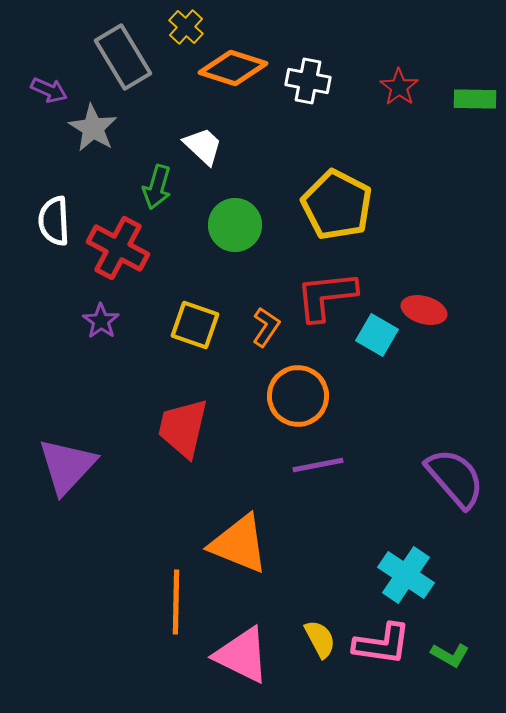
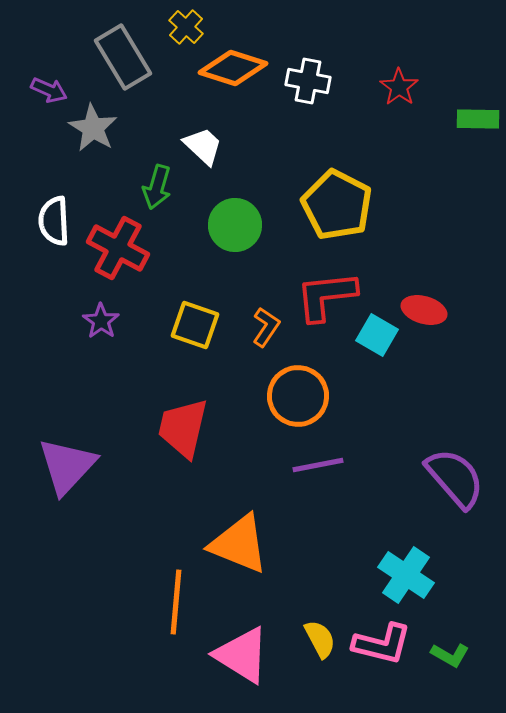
green rectangle: moved 3 px right, 20 px down
orange line: rotated 4 degrees clockwise
pink L-shape: rotated 6 degrees clockwise
pink triangle: rotated 6 degrees clockwise
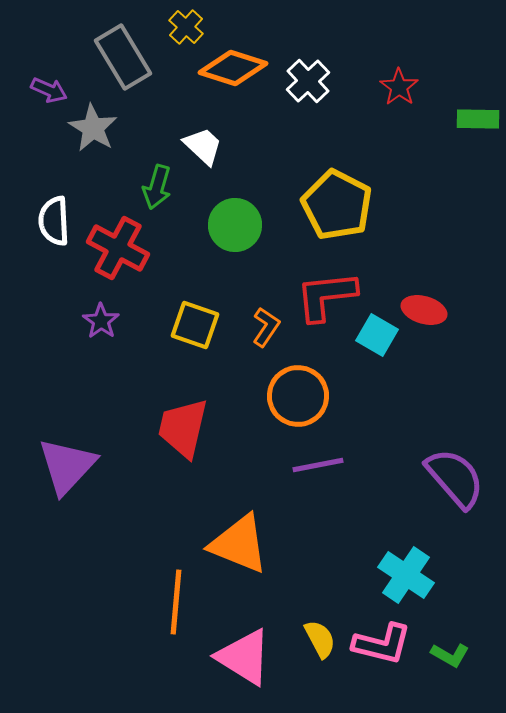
white cross: rotated 36 degrees clockwise
pink triangle: moved 2 px right, 2 px down
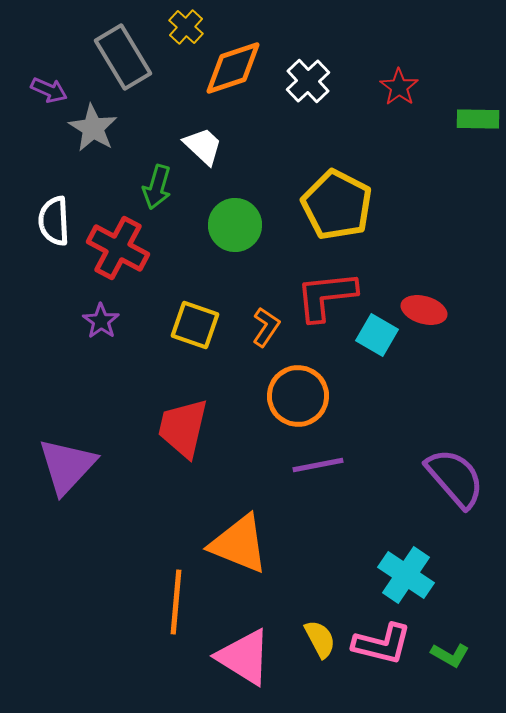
orange diamond: rotated 36 degrees counterclockwise
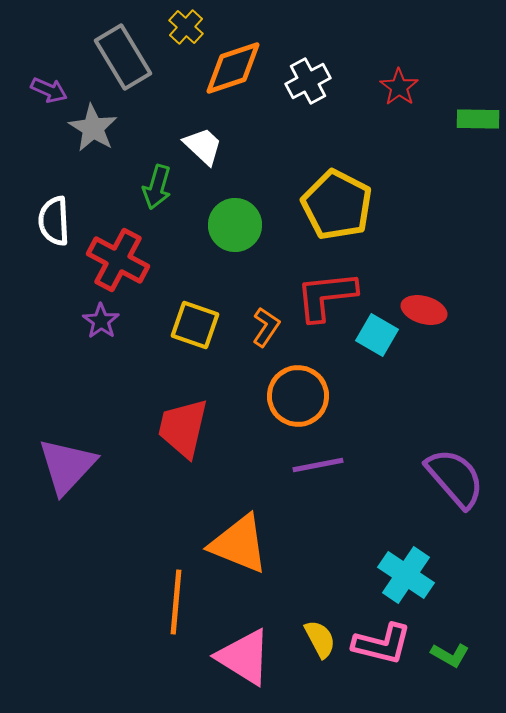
white cross: rotated 15 degrees clockwise
red cross: moved 12 px down
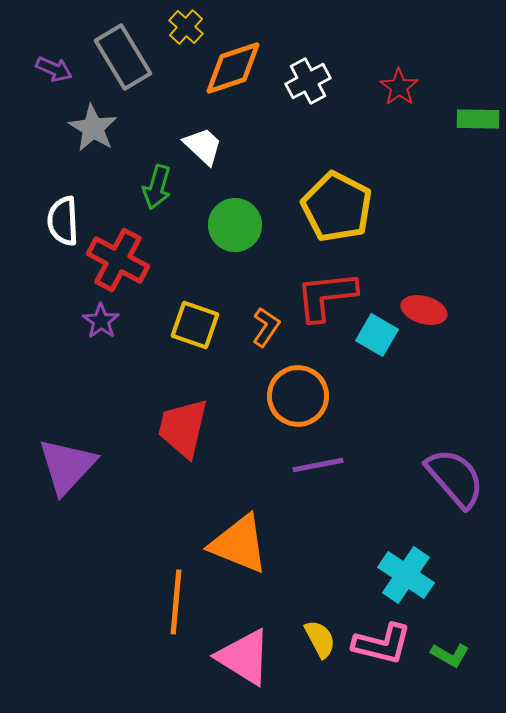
purple arrow: moved 5 px right, 21 px up
yellow pentagon: moved 2 px down
white semicircle: moved 9 px right
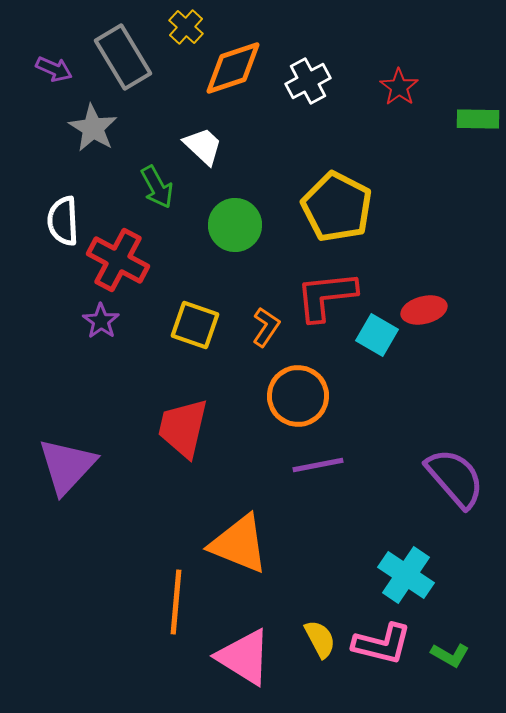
green arrow: rotated 45 degrees counterclockwise
red ellipse: rotated 30 degrees counterclockwise
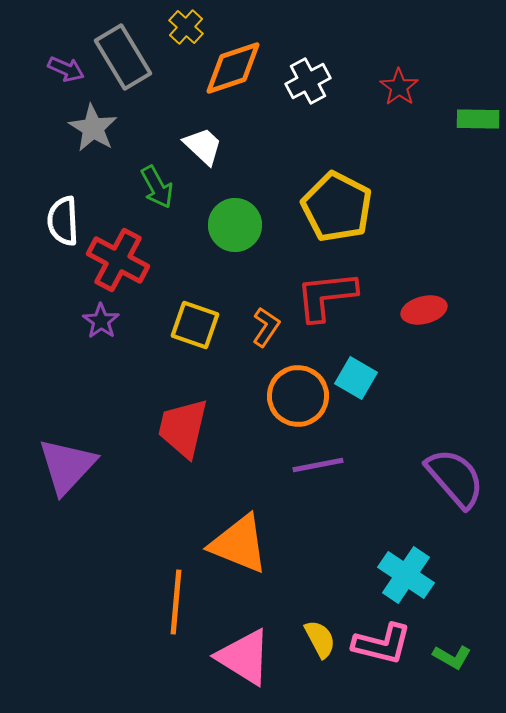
purple arrow: moved 12 px right
cyan square: moved 21 px left, 43 px down
green L-shape: moved 2 px right, 2 px down
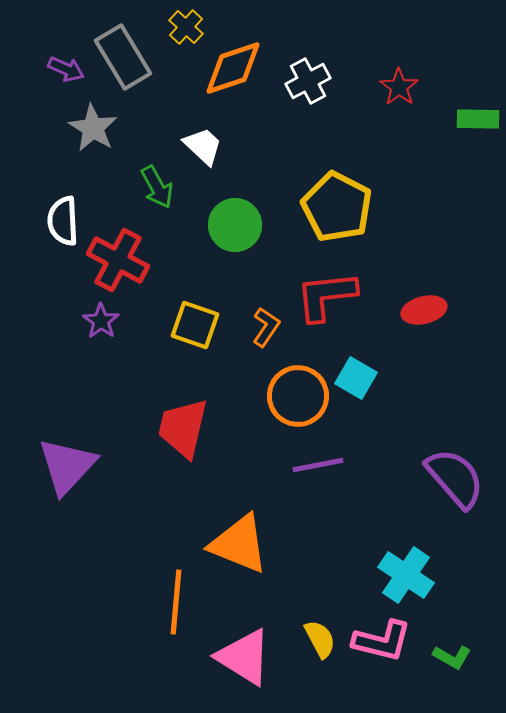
pink L-shape: moved 3 px up
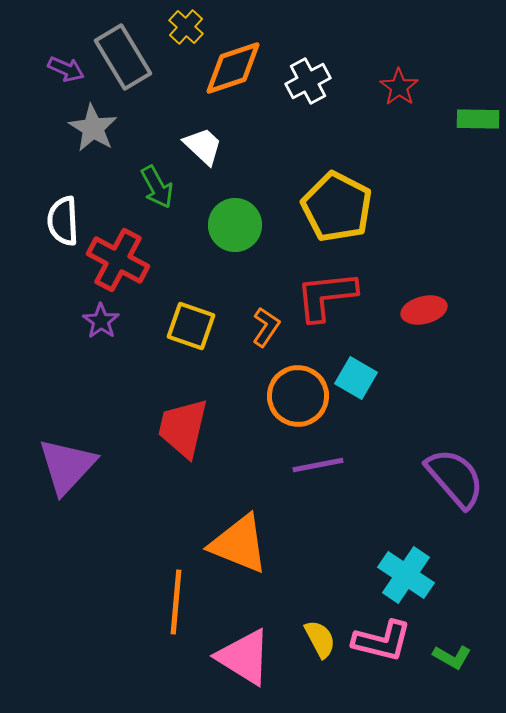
yellow square: moved 4 px left, 1 px down
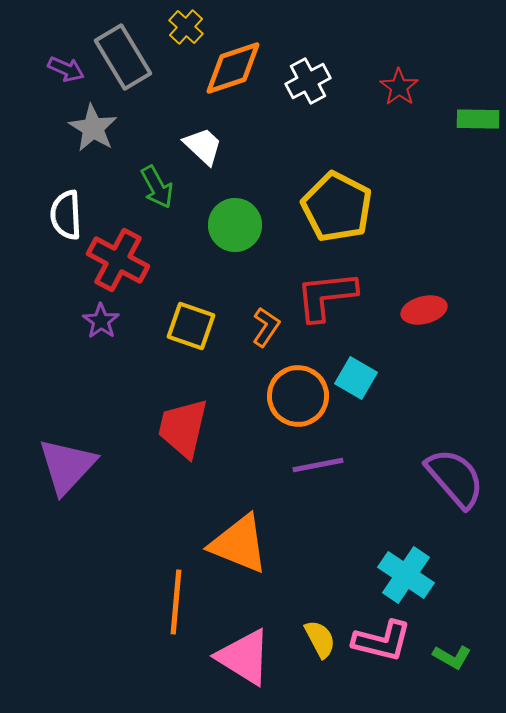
white semicircle: moved 3 px right, 6 px up
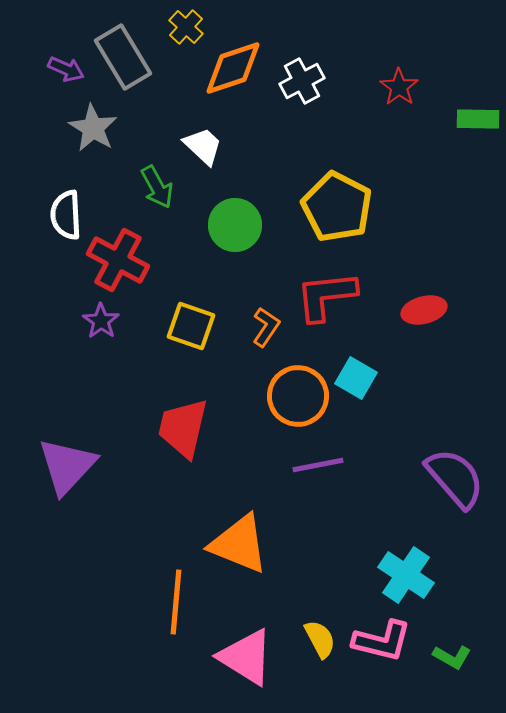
white cross: moved 6 px left
pink triangle: moved 2 px right
